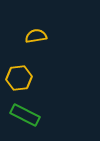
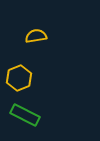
yellow hexagon: rotated 15 degrees counterclockwise
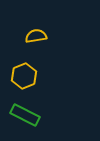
yellow hexagon: moved 5 px right, 2 px up
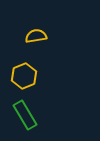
green rectangle: rotated 32 degrees clockwise
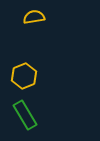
yellow semicircle: moved 2 px left, 19 px up
